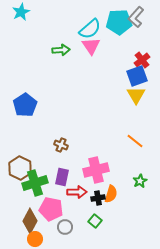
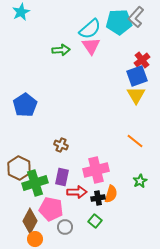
brown hexagon: moved 1 px left
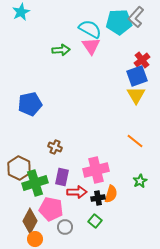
cyan semicircle: rotated 110 degrees counterclockwise
blue pentagon: moved 5 px right, 1 px up; rotated 20 degrees clockwise
brown cross: moved 6 px left, 2 px down
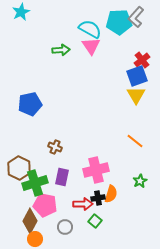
red arrow: moved 6 px right, 12 px down
pink pentagon: moved 6 px left, 4 px up
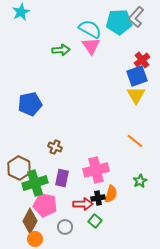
purple rectangle: moved 1 px down
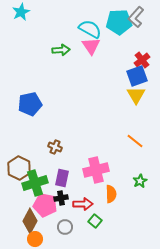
orange semicircle: rotated 18 degrees counterclockwise
black cross: moved 37 px left
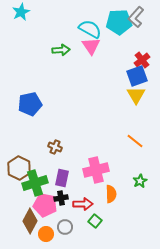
orange circle: moved 11 px right, 5 px up
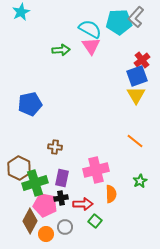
brown cross: rotated 16 degrees counterclockwise
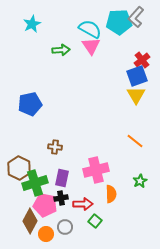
cyan star: moved 11 px right, 12 px down
